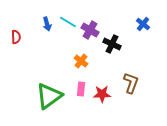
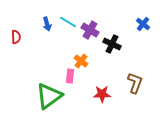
brown L-shape: moved 4 px right
pink rectangle: moved 11 px left, 13 px up
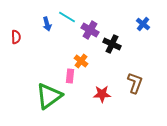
cyan line: moved 1 px left, 5 px up
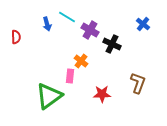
brown L-shape: moved 3 px right
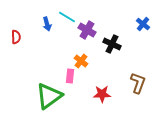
purple cross: moved 3 px left
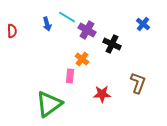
red semicircle: moved 4 px left, 6 px up
orange cross: moved 1 px right, 2 px up
green triangle: moved 8 px down
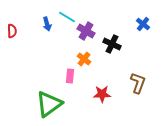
purple cross: moved 1 px left, 1 px down
orange cross: moved 2 px right
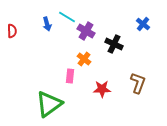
black cross: moved 2 px right
red star: moved 5 px up
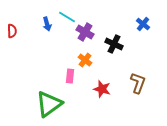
purple cross: moved 1 px left, 1 px down
orange cross: moved 1 px right, 1 px down
red star: rotated 18 degrees clockwise
